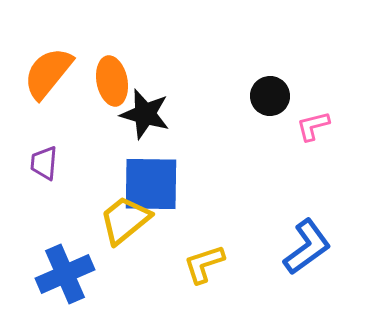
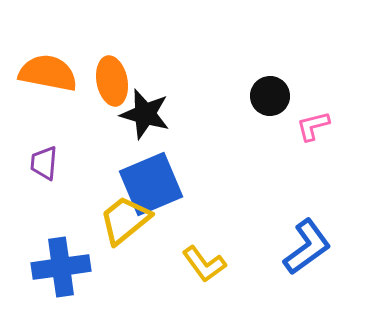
orange semicircle: rotated 62 degrees clockwise
blue square: rotated 24 degrees counterclockwise
yellow L-shape: rotated 108 degrees counterclockwise
blue cross: moved 4 px left, 7 px up; rotated 16 degrees clockwise
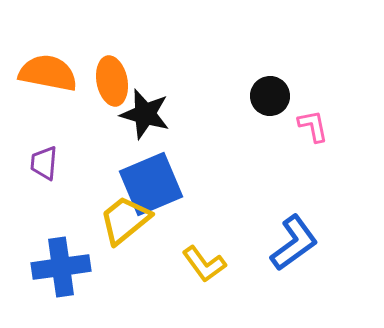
pink L-shape: rotated 93 degrees clockwise
blue L-shape: moved 13 px left, 4 px up
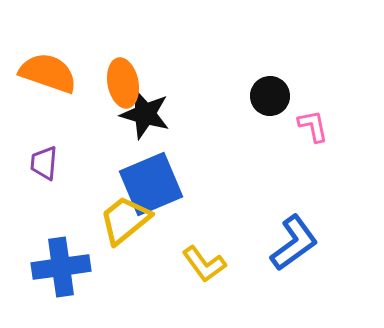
orange semicircle: rotated 8 degrees clockwise
orange ellipse: moved 11 px right, 2 px down
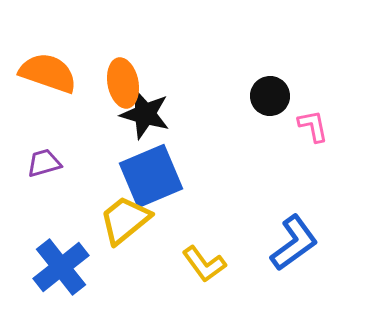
purple trapezoid: rotated 69 degrees clockwise
blue square: moved 8 px up
blue cross: rotated 30 degrees counterclockwise
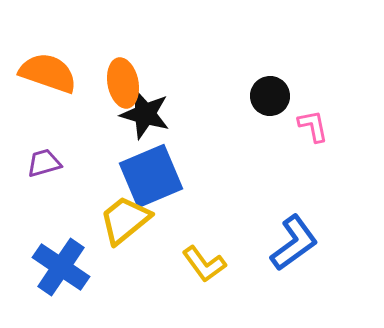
blue cross: rotated 18 degrees counterclockwise
